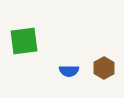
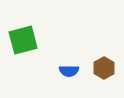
green square: moved 1 px left, 1 px up; rotated 8 degrees counterclockwise
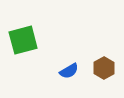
blue semicircle: rotated 30 degrees counterclockwise
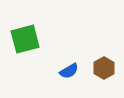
green square: moved 2 px right, 1 px up
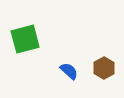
blue semicircle: rotated 108 degrees counterclockwise
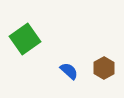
green square: rotated 20 degrees counterclockwise
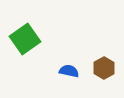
blue semicircle: rotated 30 degrees counterclockwise
